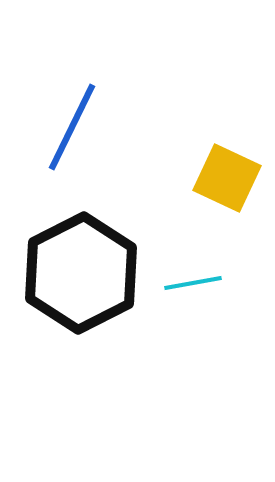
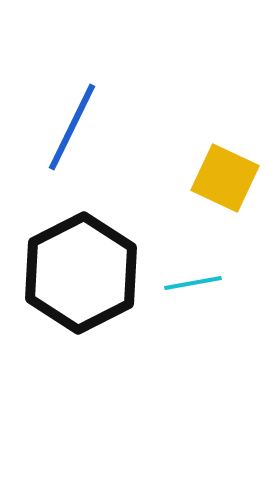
yellow square: moved 2 px left
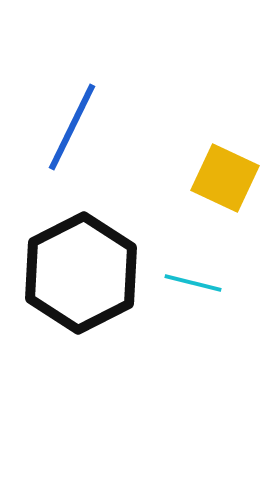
cyan line: rotated 24 degrees clockwise
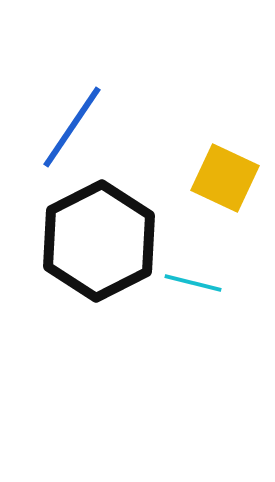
blue line: rotated 8 degrees clockwise
black hexagon: moved 18 px right, 32 px up
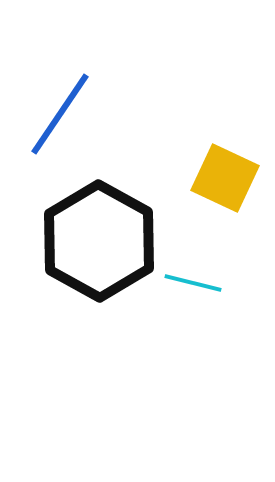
blue line: moved 12 px left, 13 px up
black hexagon: rotated 4 degrees counterclockwise
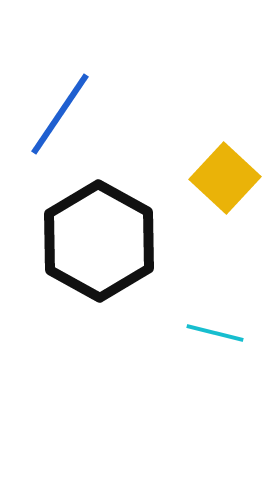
yellow square: rotated 18 degrees clockwise
cyan line: moved 22 px right, 50 px down
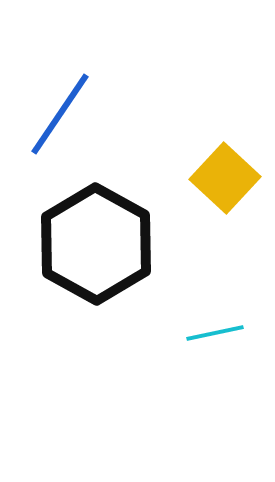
black hexagon: moved 3 px left, 3 px down
cyan line: rotated 26 degrees counterclockwise
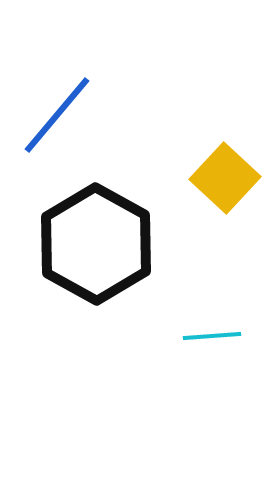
blue line: moved 3 px left, 1 px down; rotated 6 degrees clockwise
cyan line: moved 3 px left, 3 px down; rotated 8 degrees clockwise
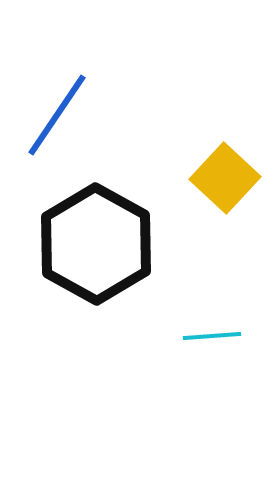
blue line: rotated 6 degrees counterclockwise
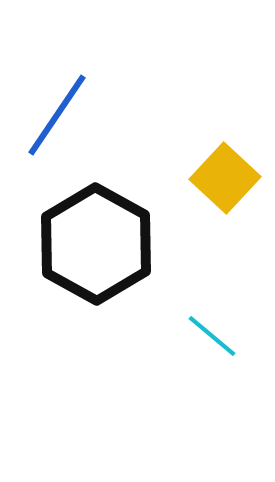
cyan line: rotated 44 degrees clockwise
